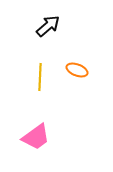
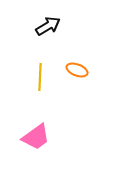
black arrow: rotated 10 degrees clockwise
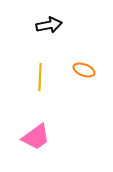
black arrow: moved 1 px right, 1 px up; rotated 20 degrees clockwise
orange ellipse: moved 7 px right
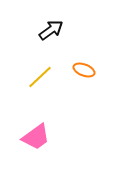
black arrow: moved 2 px right, 5 px down; rotated 25 degrees counterclockwise
yellow line: rotated 44 degrees clockwise
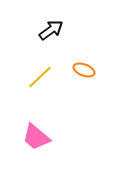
pink trapezoid: rotated 76 degrees clockwise
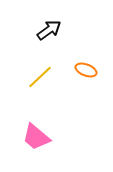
black arrow: moved 2 px left
orange ellipse: moved 2 px right
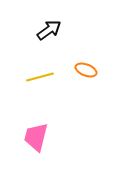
yellow line: rotated 28 degrees clockwise
pink trapezoid: rotated 64 degrees clockwise
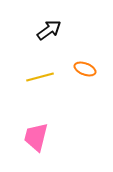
orange ellipse: moved 1 px left, 1 px up
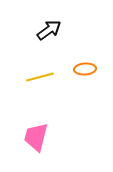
orange ellipse: rotated 25 degrees counterclockwise
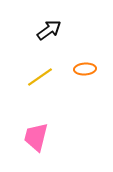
yellow line: rotated 20 degrees counterclockwise
